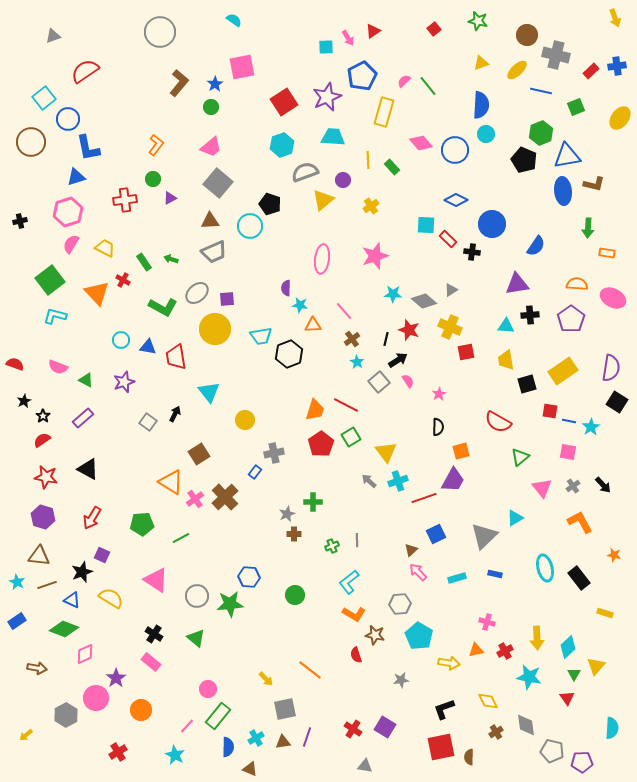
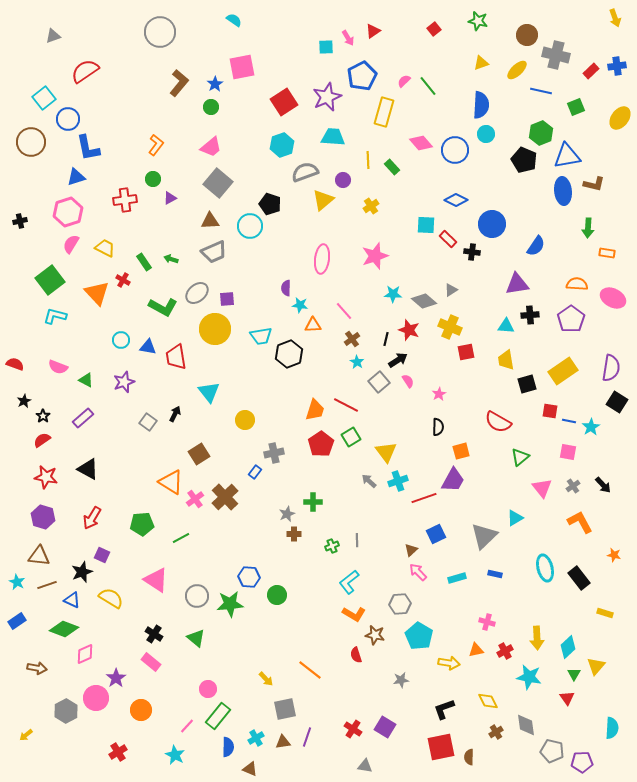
green circle at (295, 595): moved 18 px left
gray hexagon at (66, 715): moved 4 px up
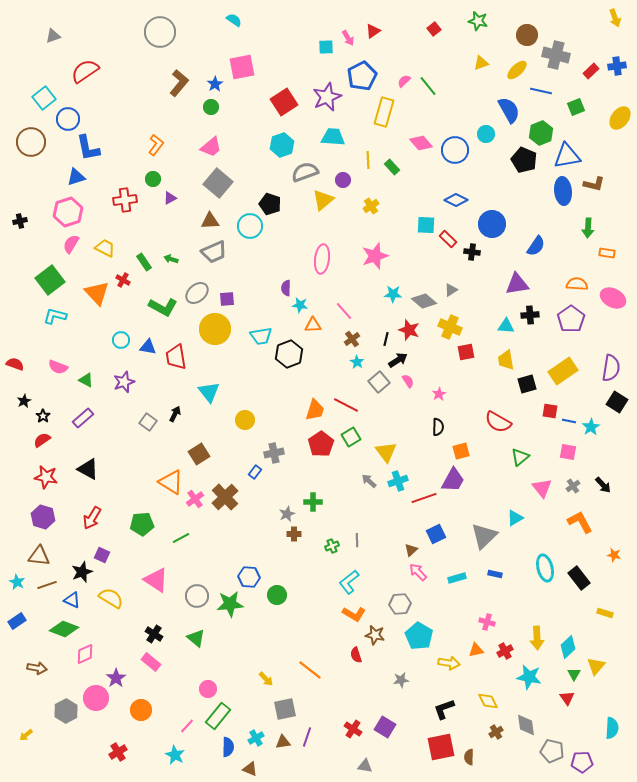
blue semicircle at (481, 105): moved 28 px right, 5 px down; rotated 32 degrees counterclockwise
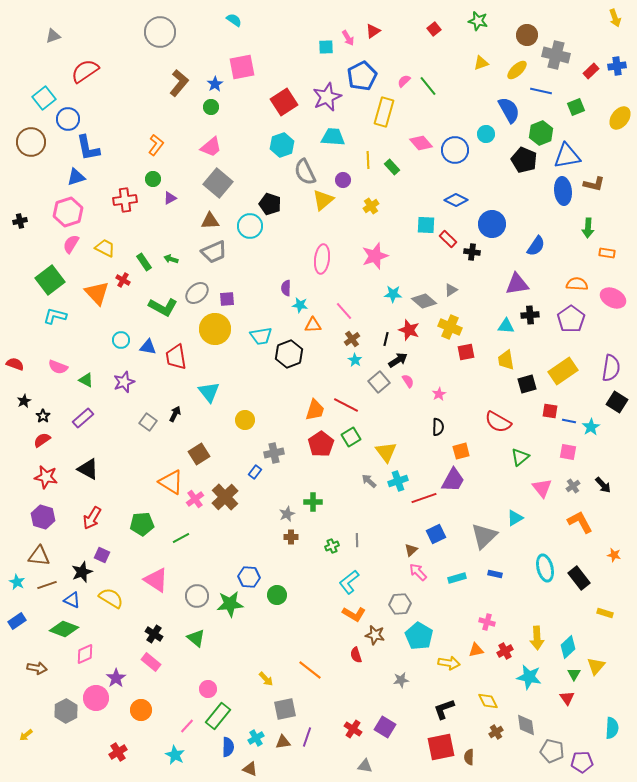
gray semicircle at (305, 172): rotated 96 degrees counterclockwise
cyan star at (357, 362): moved 2 px left, 2 px up
brown cross at (294, 534): moved 3 px left, 3 px down
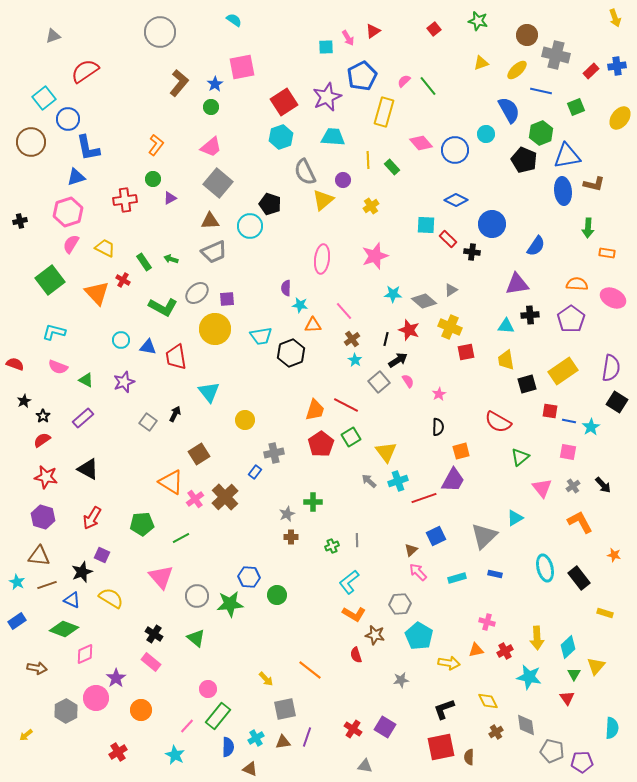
cyan hexagon at (282, 145): moved 1 px left, 8 px up
cyan L-shape at (55, 316): moved 1 px left, 16 px down
black hexagon at (289, 354): moved 2 px right, 1 px up
blue square at (436, 534): moved 2 px down
pink triangle at (156, 580): moved 5 px right, 3 px up; rotated 16 degrees clockwise
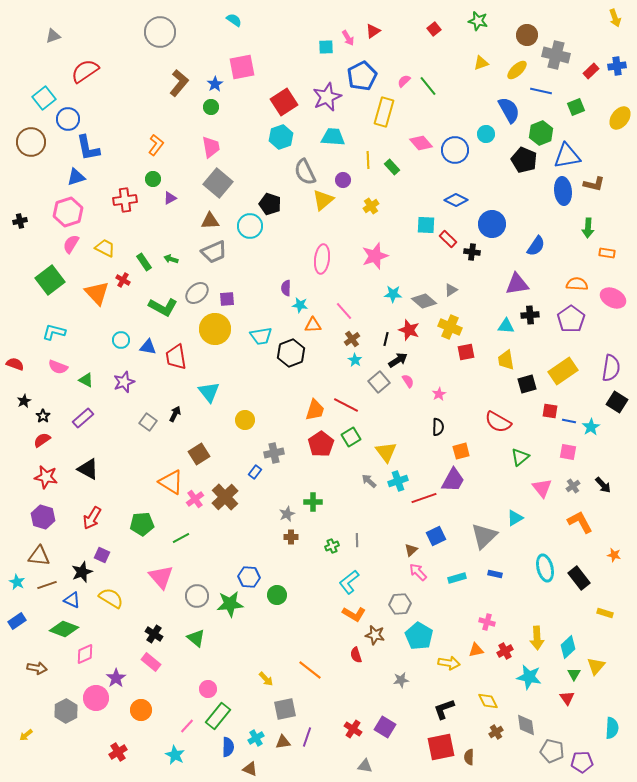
pink trapezoid at (211, 147): rotated 60 degrees counterclockwise
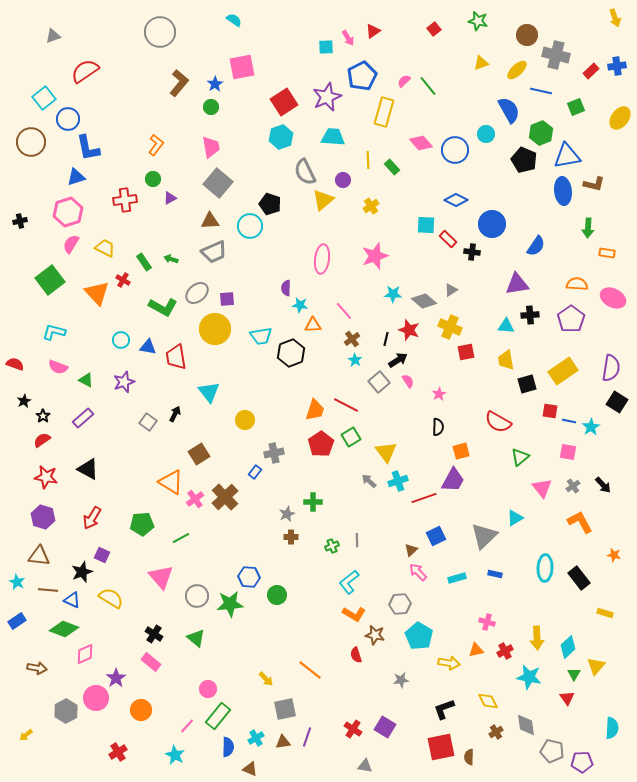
cyan ellipse at (545, 568): rotated 16 degrees clockwise
brown line at (47, 585): moved 1 px right, 5 px down; rotated 24 degrees clockwise
